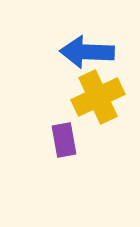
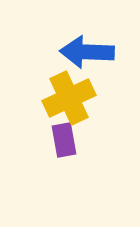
yellow cross: moved 29 px left, 1 px down
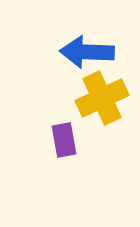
yellow cross: moved 33 px right
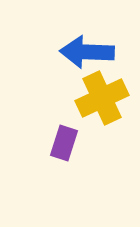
purple rectangle: moved 3 px down; rotated 28 degrees clockwise
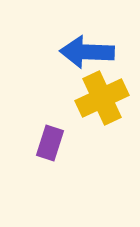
purple rectangle: moved 14 px left
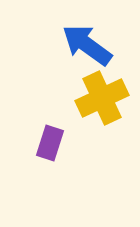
blue arrow: moved 7 px up; rotated 34 degrees clockwise
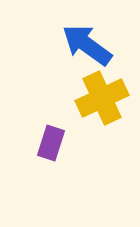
purple rectangle: moved 1 px right
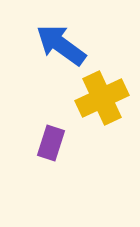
blue arrow: moved 26 px left
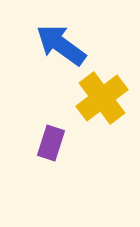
yellow cross: rotated 12 degrees counterclockwise
